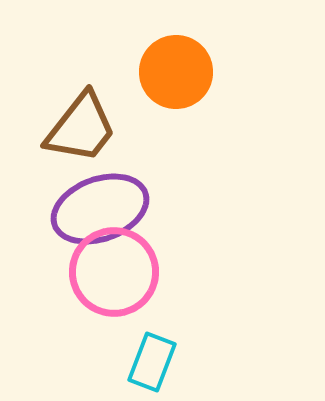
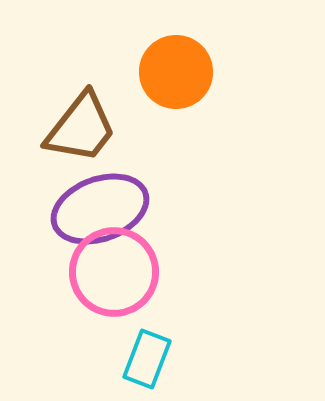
cyan rectangle: moved 5 px left, 3 px up
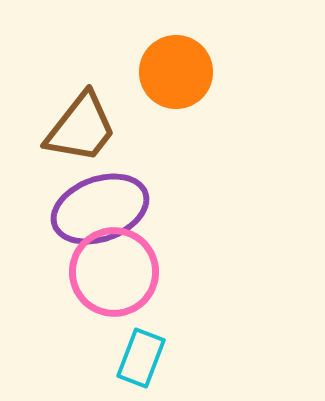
cyan rectangle: moved 6 px left, 1 px up
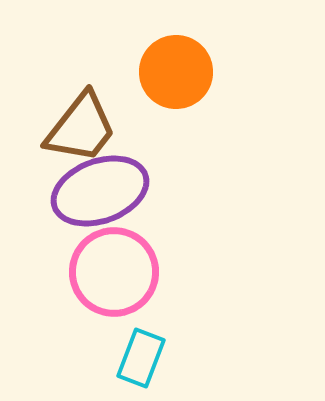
purple ellipse: moved 18 px up
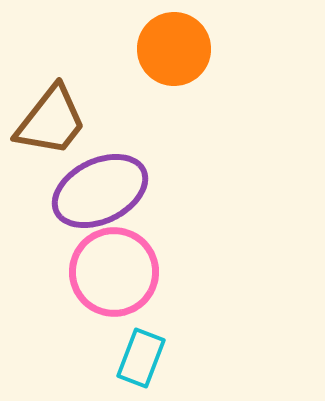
orange circle: moved 2 px left, 23 px up
brown trapezoid: moved 30 px left, 7 px up
purple ellipse: rotated 6 degrees counterclockwise
